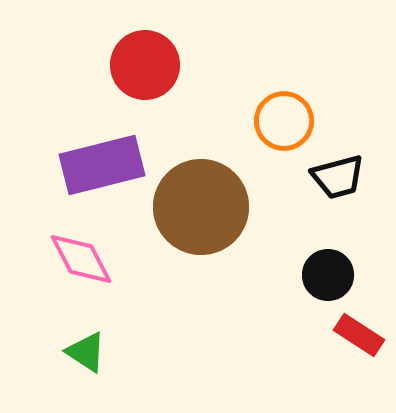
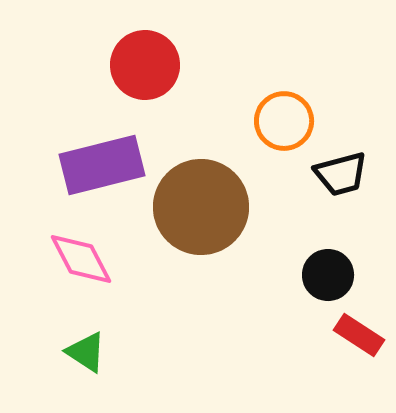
black trapezoid: moved 3 px right, 3 px up
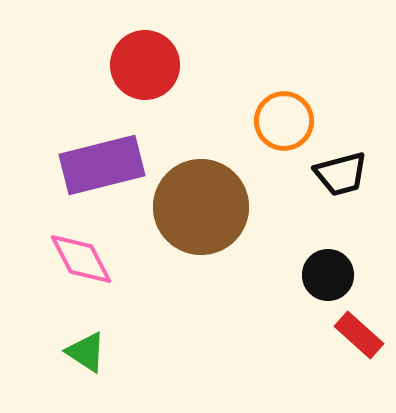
red rectangle: rotated 9 degrees clockwise
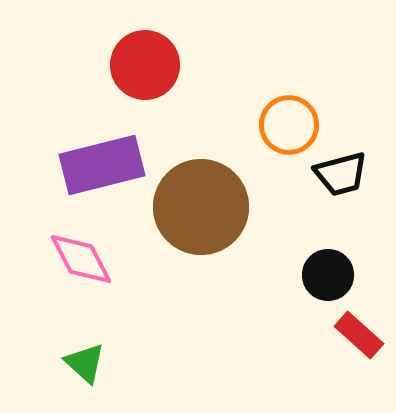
orange circle: moved 5 px right, 4 px down
green triangle: moved 1 px left, 11 px down; rotated 9 degrees clockwise
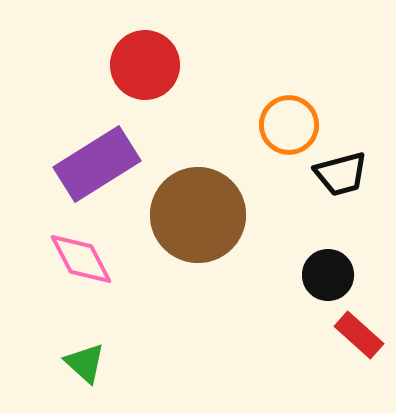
purple rectangle: moved 5 px left, 1 px up; rotated 18 degrees counterclockwise
brown circle: moved 3 px left, 8 px down
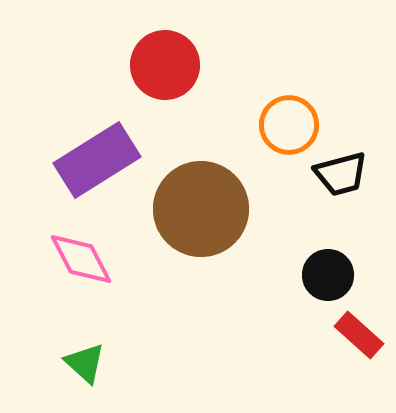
red circle: moved 20 px right
purple rectangle: moved 4 px up
brown circle: moved 3 px right, 6 px up
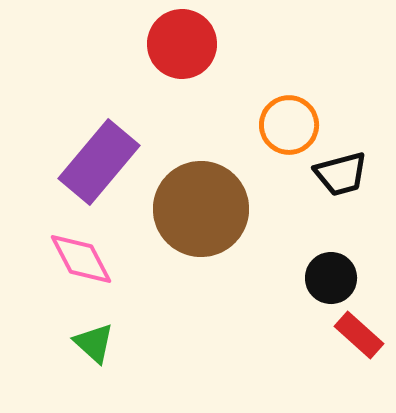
red circle: moved 17 px right, 21 px up
purple rectangle: moved 2 px right, 2 px down; rotated 18 degrees counterclockwise
black circle: moved 3 px right, 3 px down
green triangle: moved 9 px right, 20 px up
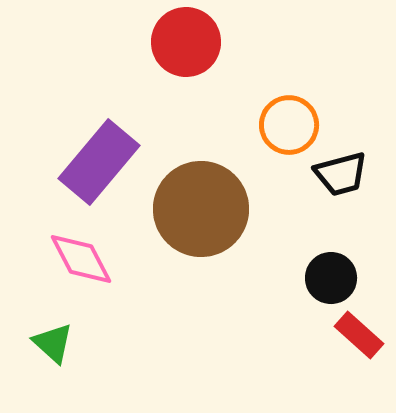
red circle: moved 4 px right, 2 px up
green triangle: moved 41 px left
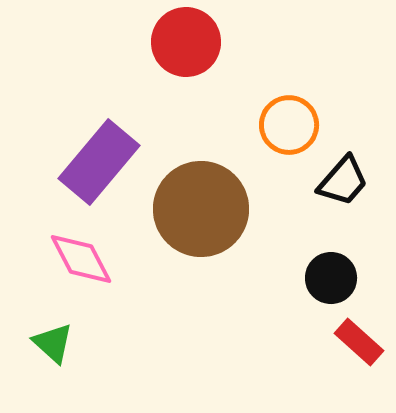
black trapezoid: moved 2 px right, 7 px down; rotated 34 degrees counterclockwise
red rectangle: moved 7 px down
